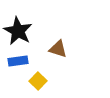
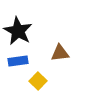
brown triangle: moved 2 px right, 4 px down; rotated 24 degrees counterclockwise
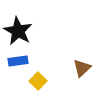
brown triangle: moved 22 px right, 15 px down; rotated 36 degrees counterclockwise
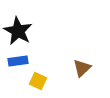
yellow square: rotated 18 degrees counterclockwise
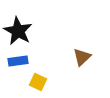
brown triangle: moved 11 px up
yellow square: moved 1 px down
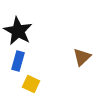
blue rectangle: rotated 66 degrees counterclockwise
yellow square: moved 7 px left, 2 px down
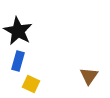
brown triangle: moved 7 px right, 19 px down; rotated 12 degrees counterclockwise
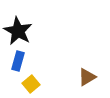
brown triangle: moved 2 px left, 1 px down; rotated 24 degrees clockwise
yellow square: rotated 24 degrees clockwise
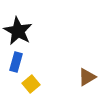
blue rectangle: moved 2 px left, 1 px down
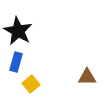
brown triangle: rotated 30 degrees clockwise
